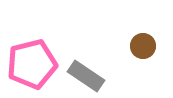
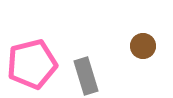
gray rectangle: rotated 39 degrees clockwise
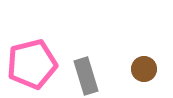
brown circle: moved 1 px right, 23 px down
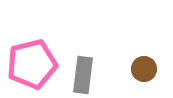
gray rectangle: moved 3 px left, 1 px up; rotated 24 degrees clockwise
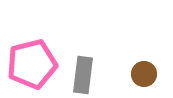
brown circle: moved 5 px down
